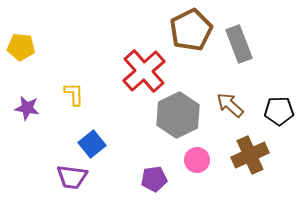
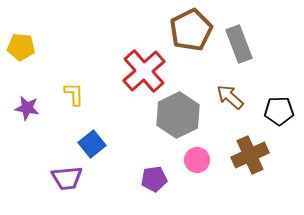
brown arrow: moved 8 px up
purple trapezoid: moved 5 px left, 1 px down; rotated 12 degrees counterclockwise
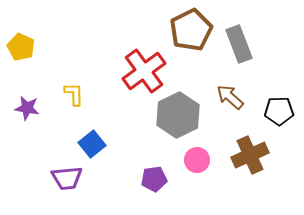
yellow pentagon: rotated 20 degrees clockwise
red cross: rotated 6 degrees clockwise
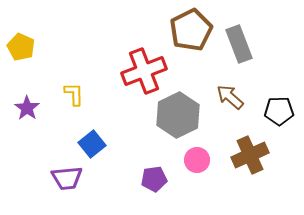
red cross: rotated 15 degrees clockwise
purple star: rotated 25 degrees clockwise
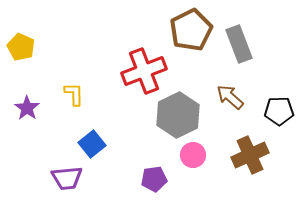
pink circle: moved 4 px left, 5 px up
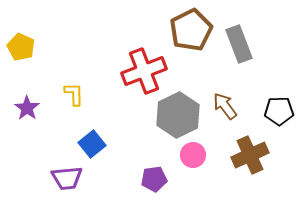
brown arrow: moved 5 px left, 9 px down; rotated 12 degrees clockwise
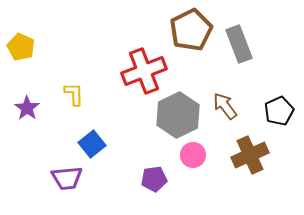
black pentagon: rotated 24 degrees counterclockwise
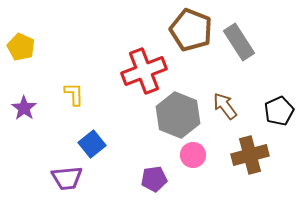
brown pentagon: rotated 24 degrees counterclockwise
gray rectangle: moved 2 px up; rotated 12 degrees counterclockwise
purple star: moved 3 px left
gray hexagon: rotated 12 degrees counterclockwise
brown cross: rotated 9 degrees clockwise
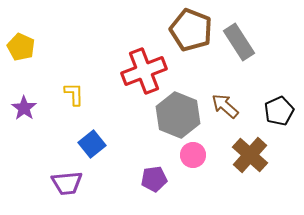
brown arrow: rotated 12 degrees counterclockwise
brown cross: rotated 33 degrees counterclockwise
purple trapezoid: moved 5 px down
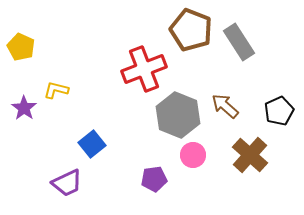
red cross: moved 2 px up
yellow L-shape: moved 18 px left, 4 px up; rotated 75 degrees counterclockwise
purple trapezoid: rotated 20 degrees counterclockwise
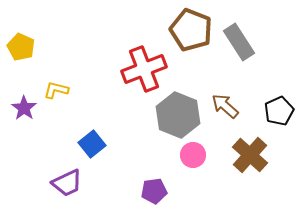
purple pentagon: moved 12 px down
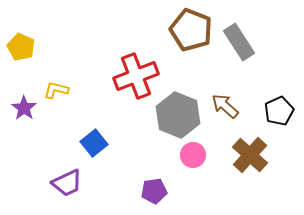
red cross: moved 8 px left, 7 px down
blue square: moved 2 px right, 1 px up
